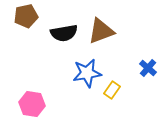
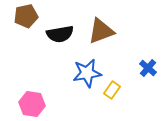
black semicircle: moved 4 px left, 1 px down
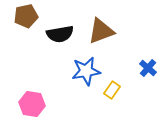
blue star: moved 1 px left, 2 px up
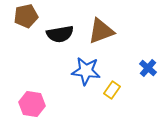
blue star: rotated 16 degrees clockwise
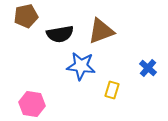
blue star: moved 5 px left, 5 px up
yellow rectangle: rotated 18 degrees counterclockwise
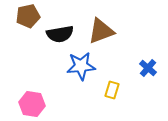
brown pentagon: moved 2 px right
blue star: rotated 12 degrees counterclockwise
